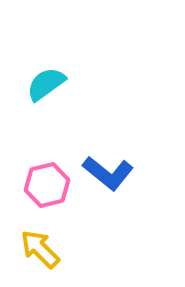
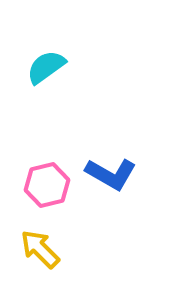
cyan semicircle: moved 17 px up
blue L-shape: moved 3 px right, 1 px down; rotated 9 degrees counterclockwise
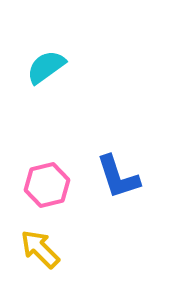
blue L-shape: moved 7 px right, 3 px down; rotated 42 degrees clockwise
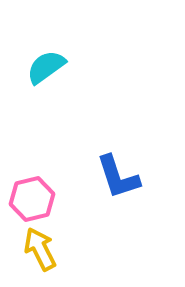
pink hexagon: moved 15 px left, 14 px down
yellow arrow: rotated 18 degrees clockwise
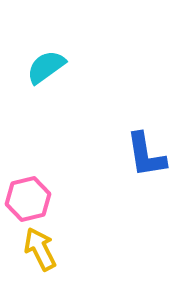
blue L-shape: moved 28 px right, 22 px up; rotated 9 degrees clockwise
pink hexagon: moved 4 px left
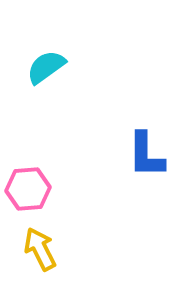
blue L-shape: rotated 9 degrees clockwise
pink hexagon: moved 10 px up; rotated 9 degrees clockwise
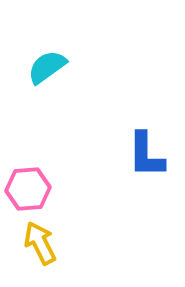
cyan semicircle: moved 1 px right
yellow arrow: moved 6 px up
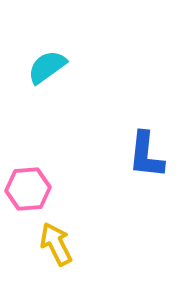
blue L-shape: rotated 6 degrees clockwise
yellow arrow: moved 16 px right, 1 px down
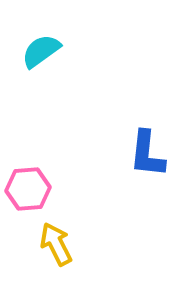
cyan semicircle: moved 6 px left, 16 px up
blue L-shape: moved 1 px right, 1 px up
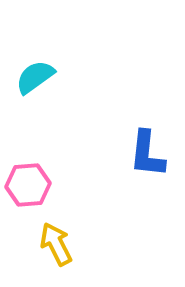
cyan semicircle: moved 6 px left, 26 px down
pink hexagon: moved 4 px up
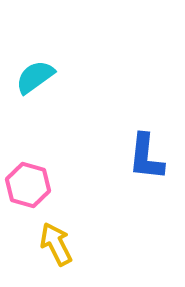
blue L-shape: moved 1 px left, 3 px down
pink hexagon: rotated 21 degrees clockwise
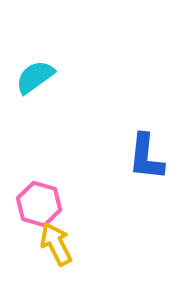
pink hexagon: moved 11 px right, 19 px down
